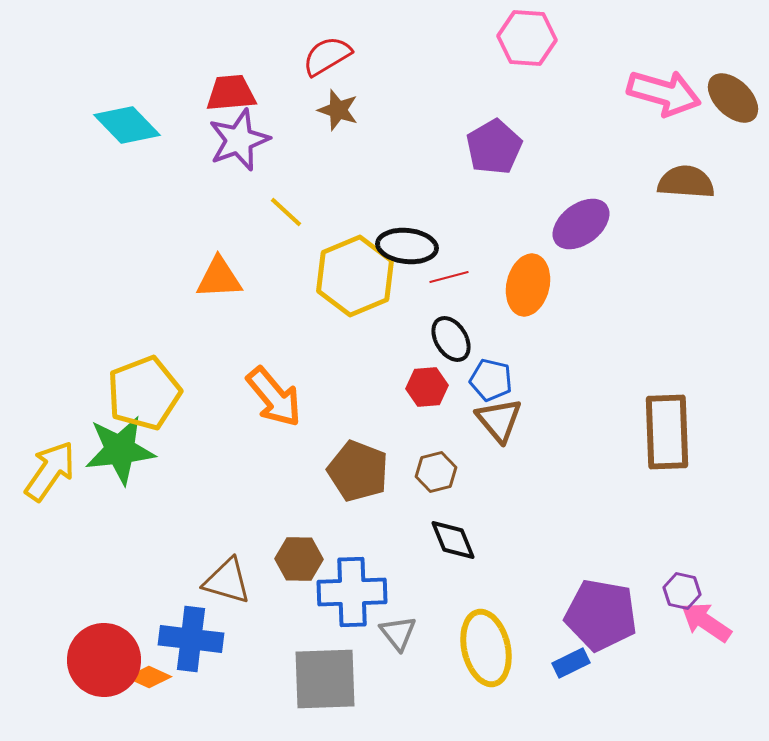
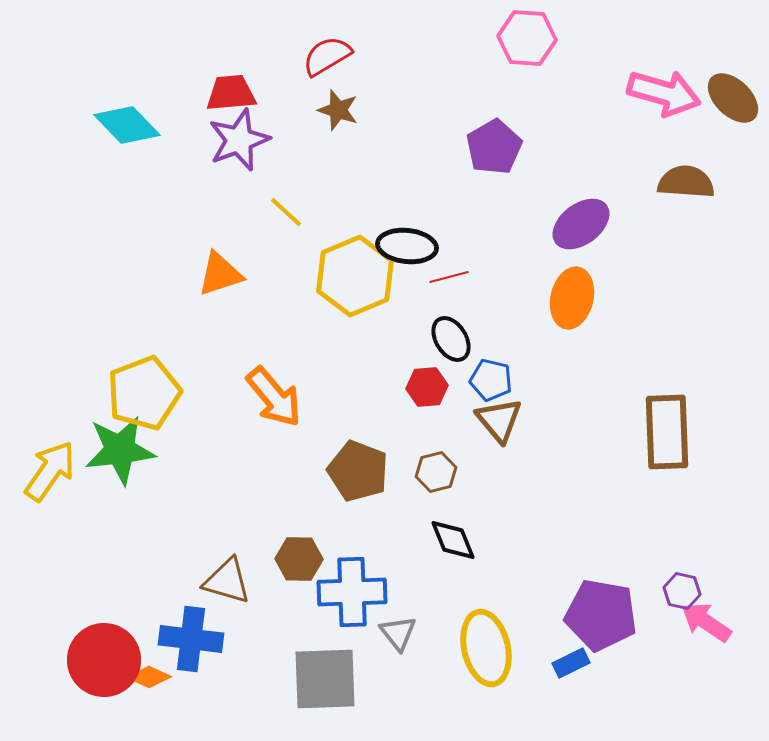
orange triangle at (219, 278): moved 1 px right, 4 px up; rotated 15 degrees counterclockwise
orange ellipse at (528, 285): moved 44 px right, 13 px down
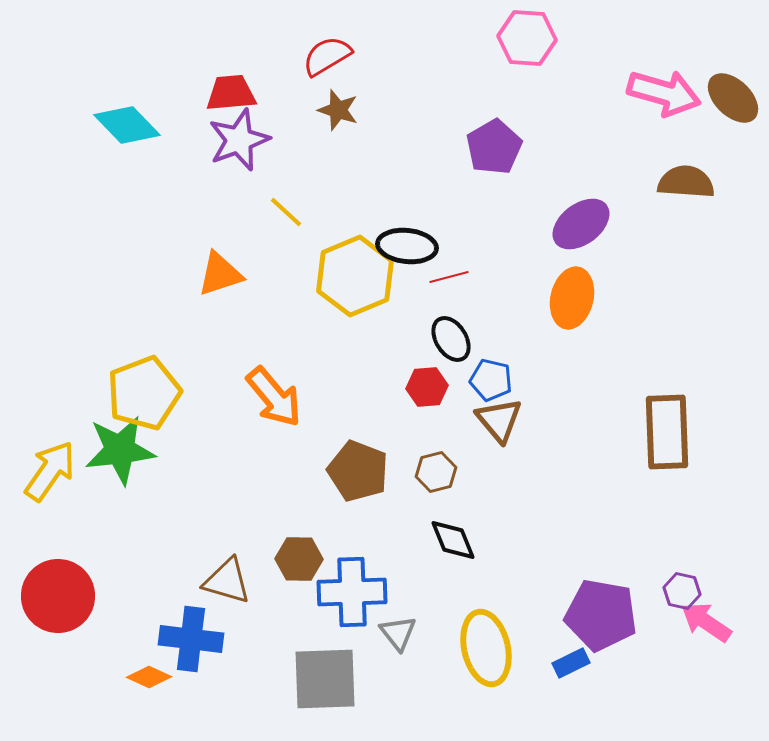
red circle at (104, 660): moved 46 px left, 64 px up
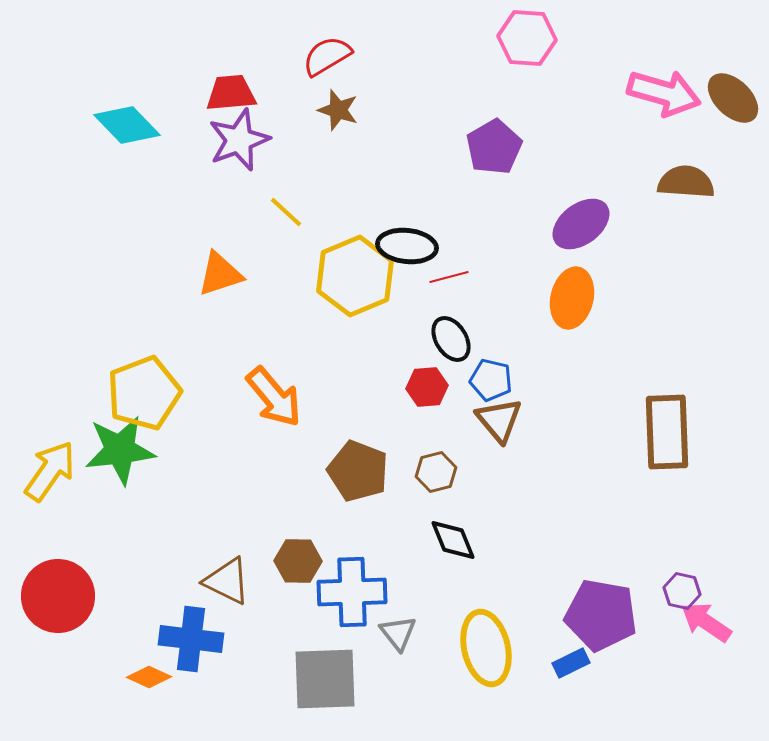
brown hexagon at (299, 559): moved 1 px left, 2 px down
brown triangle at (227, 581): rotated 10 degrees clockwise
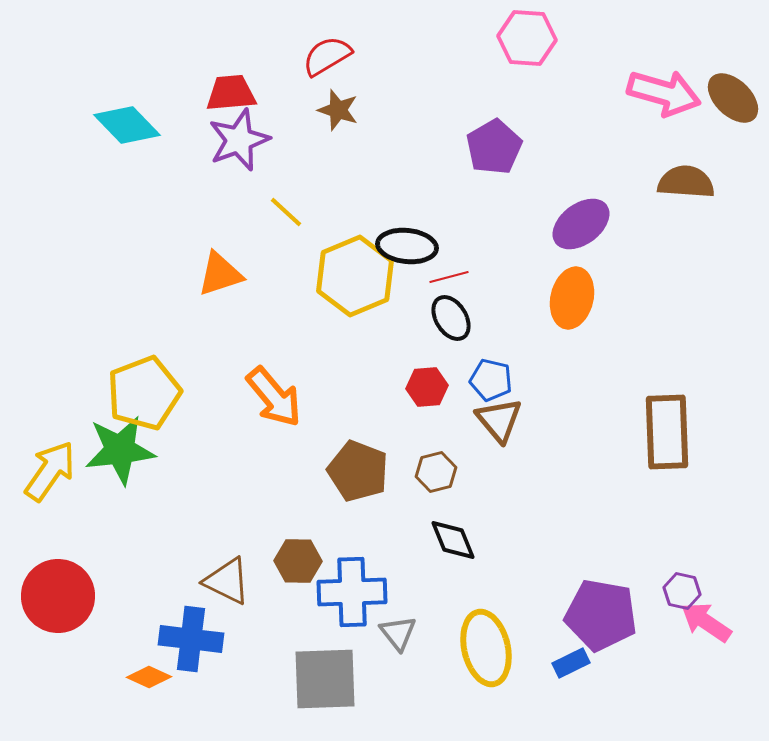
black ellipse at (451, 339): moved 21 px up
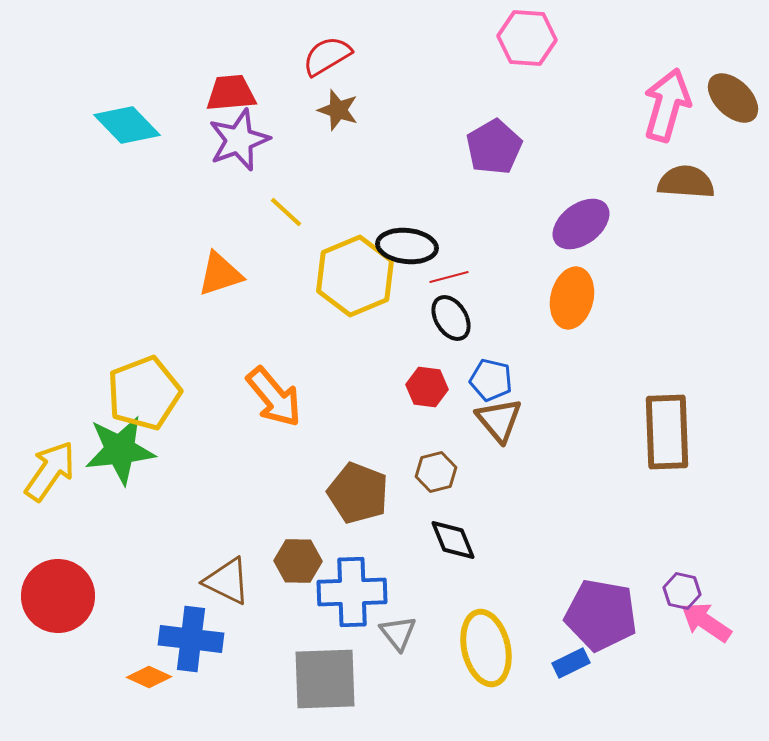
pink arrow at (664, 93): moved 3 px right, 12 px down; rotated 90 degrees counterclockwise
red hexagon at (427, 387): rotated 12 degrees clockwise
brown pentagon at (358, 471): moved 22 px down
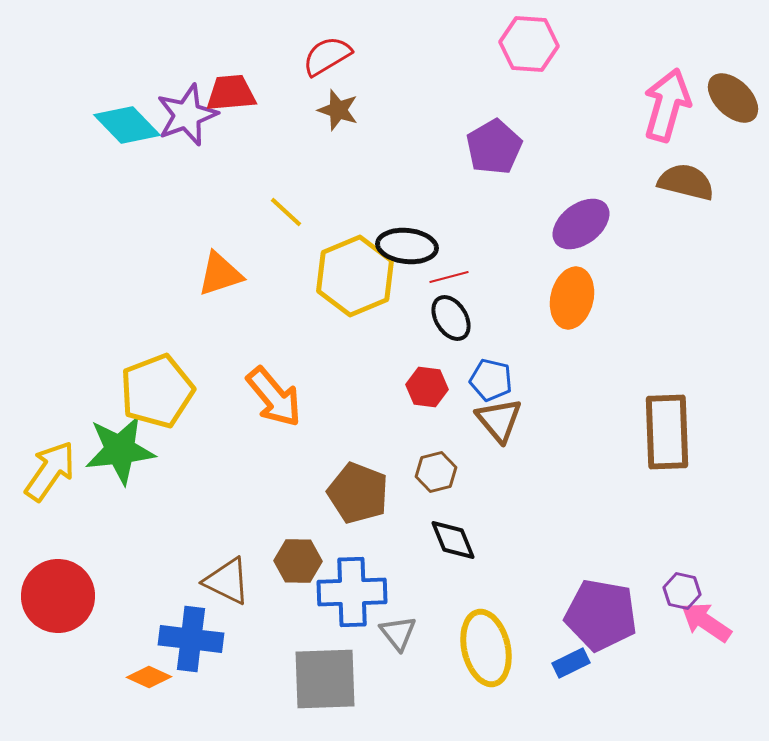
pink hexagon at (527, 38): moved 2 px right, 6 px down
purple star at (239, 140): moved 52 px left, 25 px up
brown semicircle at (686, 182): rotated 10 degrees clockwise
yellow pentagon at (144, 393): moved 13 px right, 2 px up
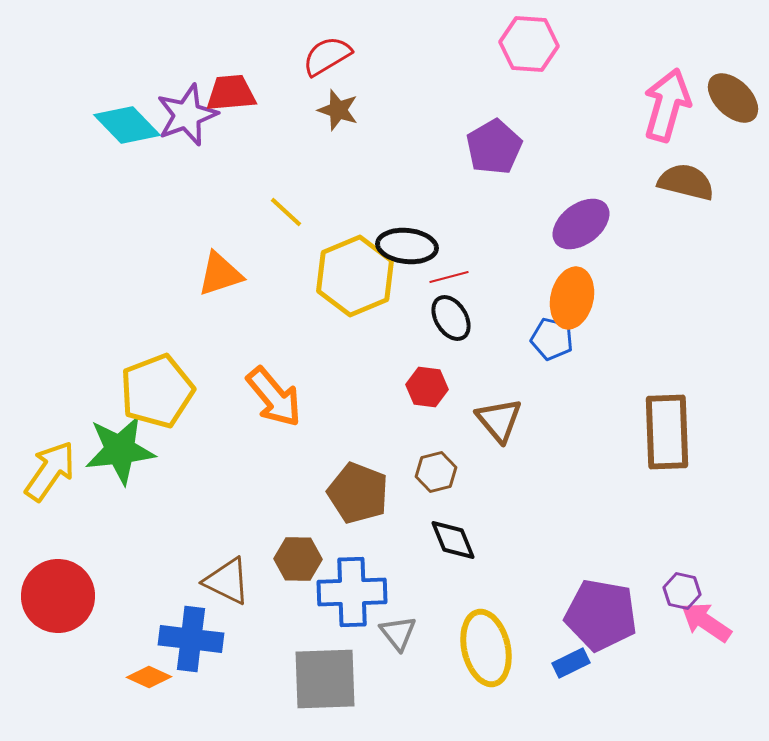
blue pentagon at (491, 380): moved 61 px right, 41 px up
brown hexagon at (298, 561): moved 2 px up
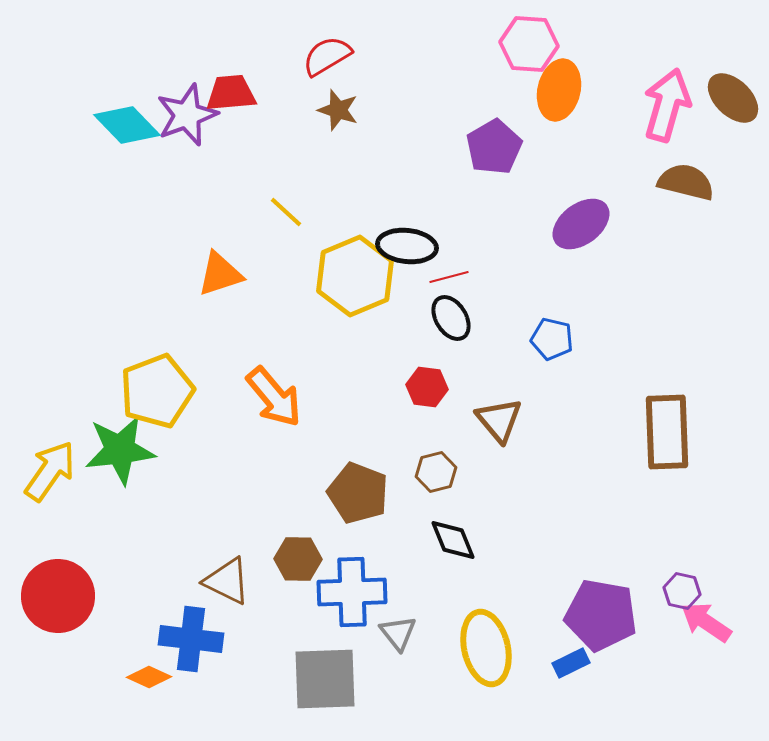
orange ellipse at (572, 298): moved 13 px left, 208 px up
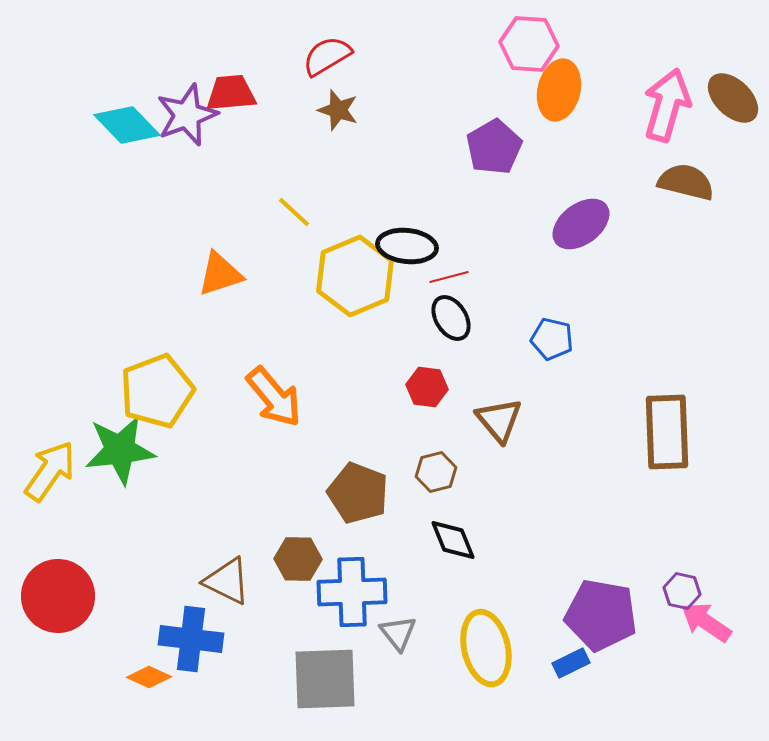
yellow line at (286, 212): moved 8 px right
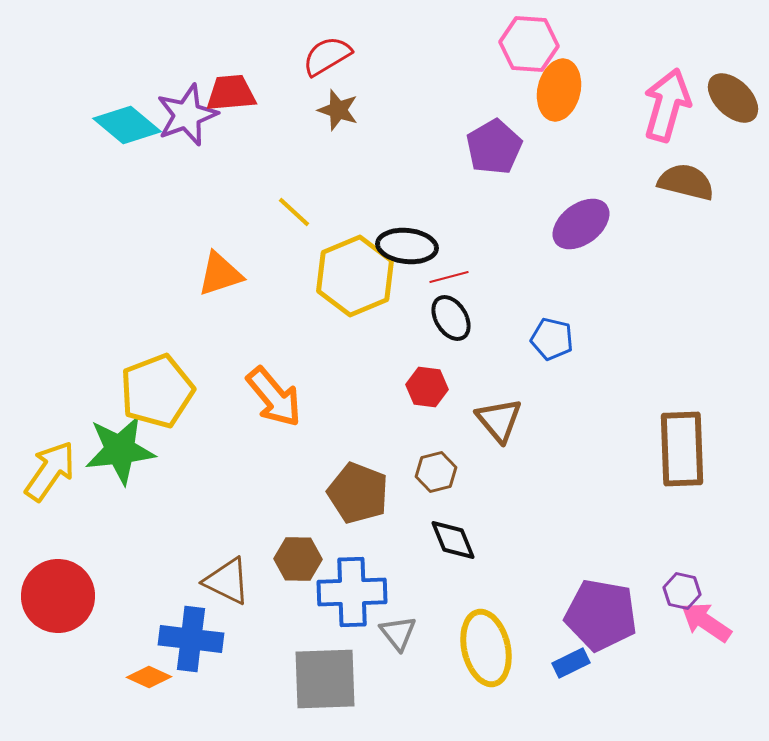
cyan diamond at (127, 125): rotated 6 degrees counterclockwise
brown rectangle at (667, 432): moved 15 px right, 17 px down
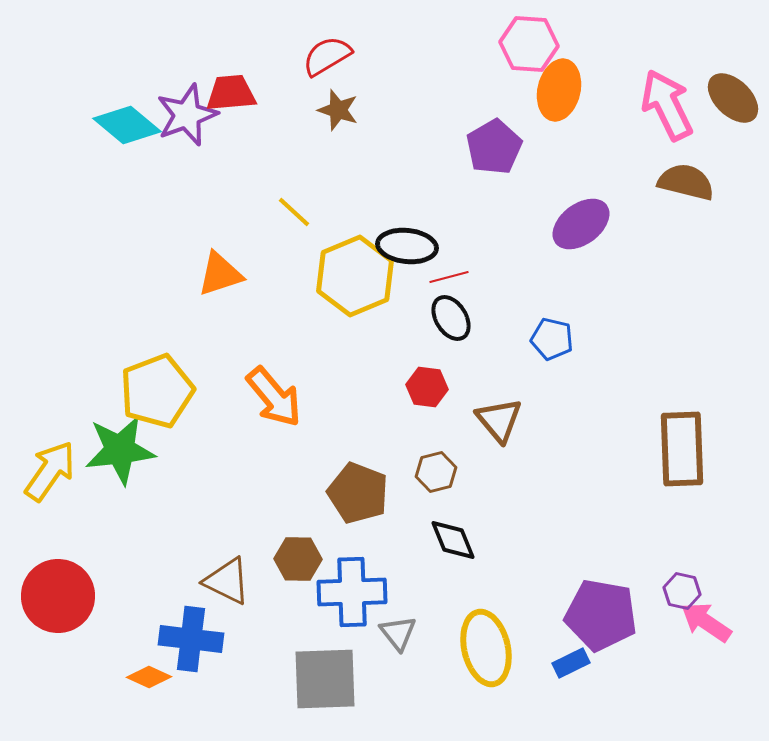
pink arrow at (667, 105): rotated 42 degrees counterclockwise
